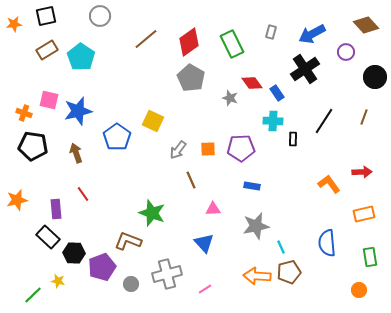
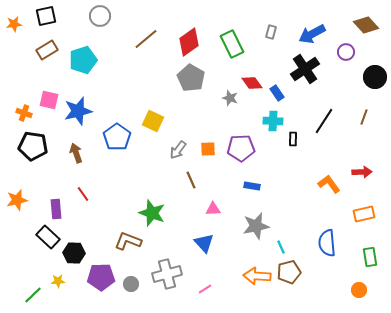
cyan pentagon at (81, 57): moved 2 px right, 3 px down; rotated 20 degrees clockwise
purple pentagon at (102, 267): moved 1 px left, 10 px down; rotated 20 degrees clockwise
yellow star at (58, 281): rotated 16 degrees counterclockwise
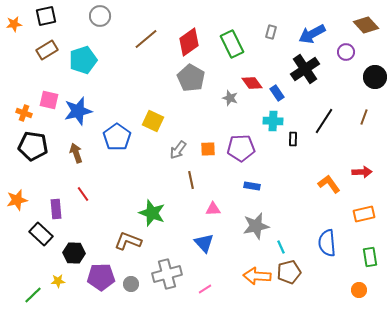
brown line at (191, 180): rotated 12 degrees clockwise
black rectangle at (48, 237): moved 7 px left, 3 px up
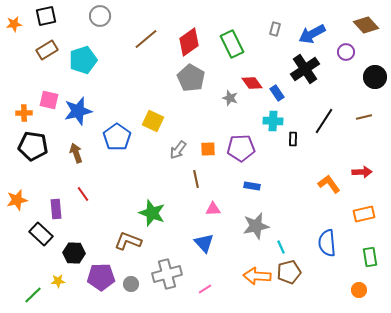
gray rectangle at (271, 32): moved 4 px right, 3 px up
orange cross at (24, 113): rotated 21 degrees counterclockwise
brown line at (364, 117): rotated 56 degrees clockwise
brown line at (191, 180): moved 5 px right, 1 px up
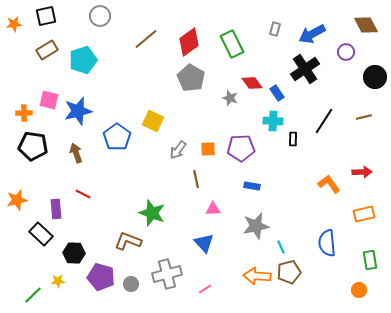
brown diamond at (366, 25): rotated 15 degrees clockwise
red line at (83, 194): rotated 28 degrees counterclockwise
green rectangle at (370, 257): moved 3 px down
purple pentagon at (101, 277): rotated 16 degrees clockwise
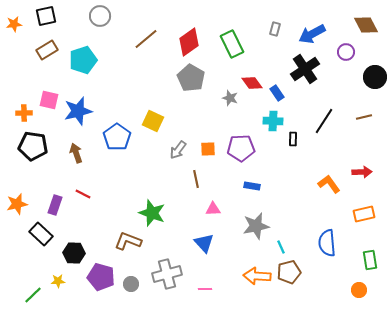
orange star at (17, 200): moved 4 px down
purple rectangle at (56, 209): moved 1 px left, 4 px up; rotated 24 degrees clockwise
pink line at (205, 289): rotated 32 degrees clockwise
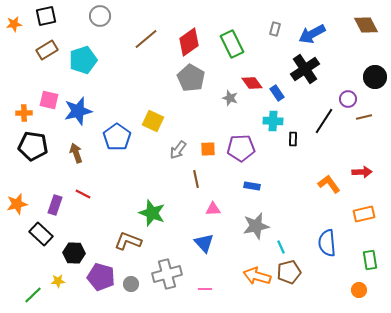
purple circle at (346, 52): moved 2 px right, 47 px down
orange arrow at (257, 276): rotated 12 degrees clockwise
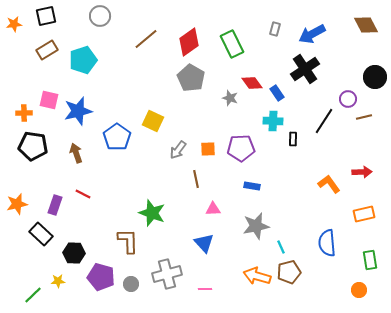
brown L-shape at (128, 241): rotated 68 degrees clockwise
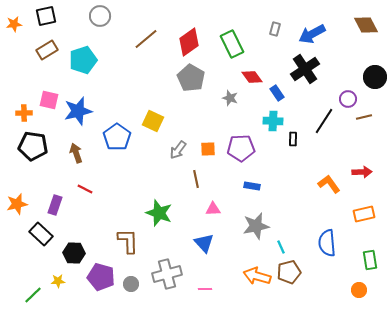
red diamond at (252, 83): moved 6 px up
red line at (83, 194): moved 2 px right, 5 px up
green star at (152, 213): moved 7 px right
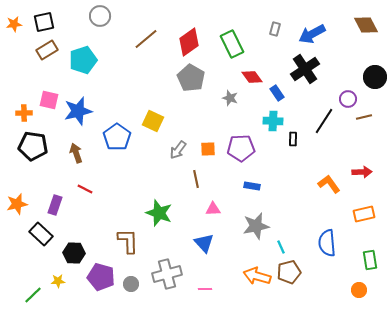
black square at (46, 16): moved 2 px left, 6 px down
